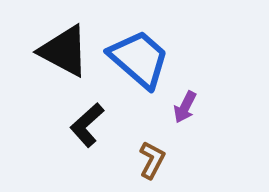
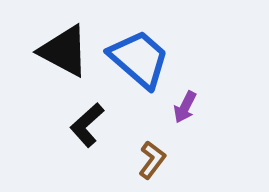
brown L-shape: rotated 9 degrees clockwise
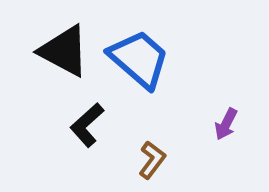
purple arrow: moved 41 px right, 17 px down
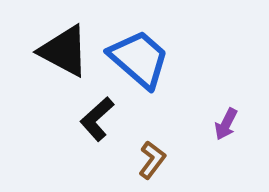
black L-shape: moved 10 px right, 6 px up
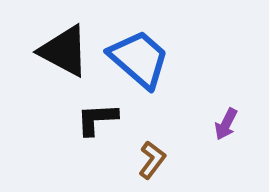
black L-shape: rotated 39 degrees clockwise
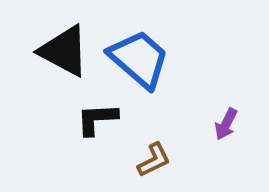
brown L-shape: moved 2 px right; rotated 27 degrees clockwise
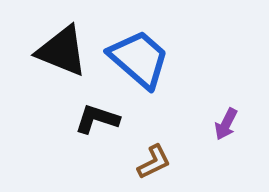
black triangle: moved 2 px left; rotated 6 degrees counterclockwise
black L-shape: rotated 21 degrees clockwise
brown L-shape: moved 2 px down
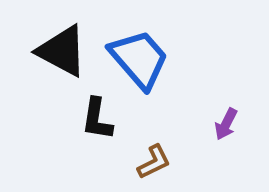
black triangle: rotated 6 degrees clockwise
blue trapezoid: rotated 8 degrees clockwise
black L-shape: rotated 99 degrees counterclockwise
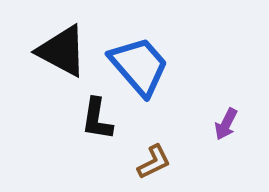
blue trapezoid: moved 7 px down
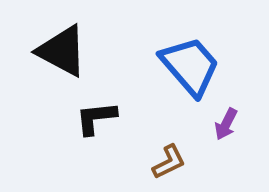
blue trapezoid: moved 51 px right
black L-shape: moved 1 px left, 1 px up; rotated 75 degrees clockwise
brown L-shape: moved 15 px right
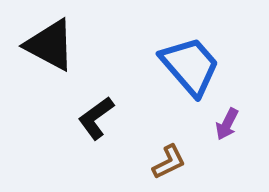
black triangle: moved 12 px left, 6 px up
black L-shape: rotated 30 degrees counterclockwise
purple arrow: moved 1 px right
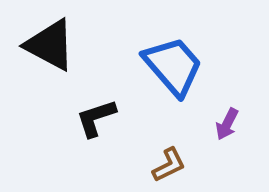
blue trapezoid: moved 17 px left
black L-shape: rotated 18 degrees clockwise
brown L-shape: moved 3 px down
